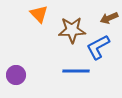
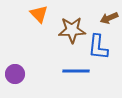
blue L-shape: rotated 56 degrees counterclockwise
purple circle: moved 1 px left, 1 px up
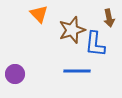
brown arrow: rotated 78 degrees counterclockwise
brown star: rotated 16 degrees counterclockwise
blue L-shape: moved 3 px left, 3 px up
blue line: moved 1 px right
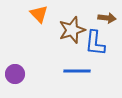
brown arrow: moved 2 px left; rotated 72 degrees counterclockwise
blue L-shape: moved 1 px up
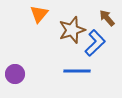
orange triangle: rotated 24 degrees clockwise
brown arrow: rotated 138 degrees counterclockwise
blue L-shape: rotated 140 degrees counterclockwise
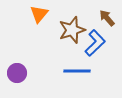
purple circle: moved 2 px right, 1 px up
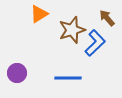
orange triangle: rotated 18 degrees clockwise
blue line: moved 9 px left, 7 px down
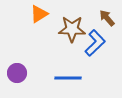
brown star: moved 1 px up; rotated 20 degrees clockwise
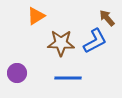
orange triangle: moved 3 px left, 2 px down
brown star: moved 11 px left, 14 px down
blue L-shape: moved 2 px up; rotated 16 degrees clockwise
